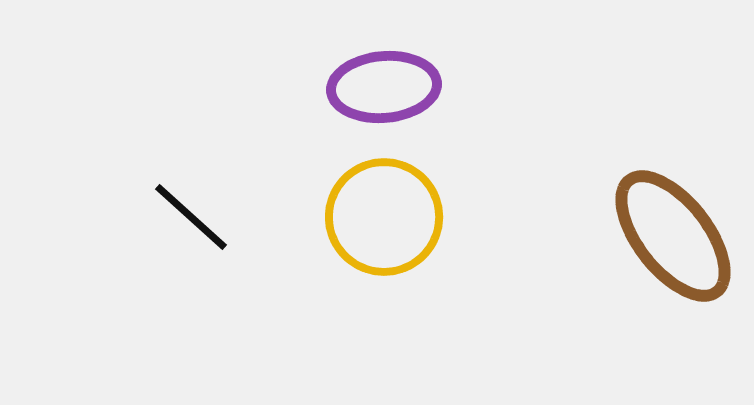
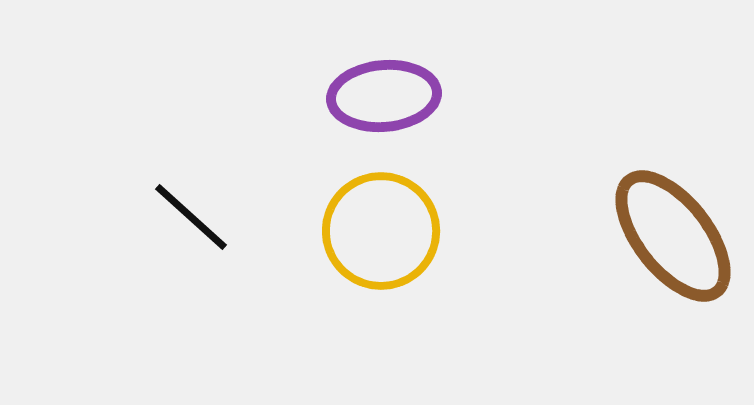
purple ellipse: moved 9 px down
yellow circle: moved 3 px left, 14 px down
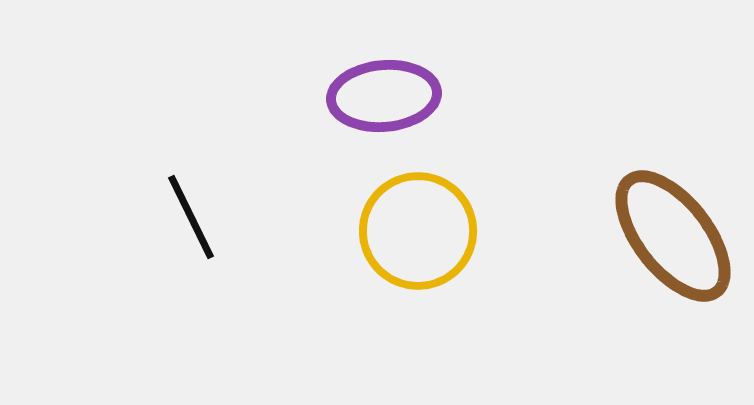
black line: rotated 22 degrees clockwise
yellow circle: moved 37 px right
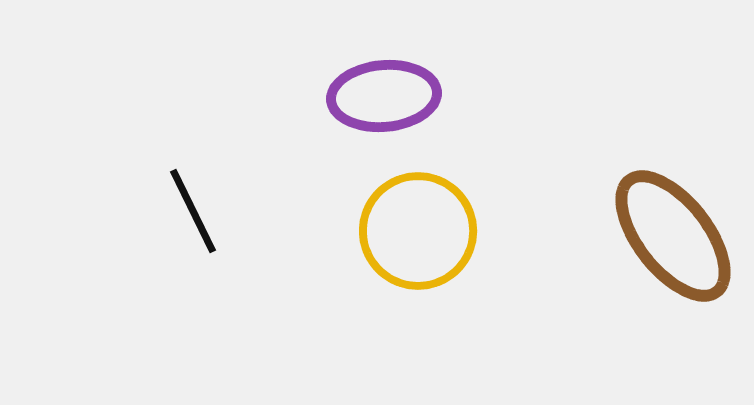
black line: moved 2 px right, 6 px up
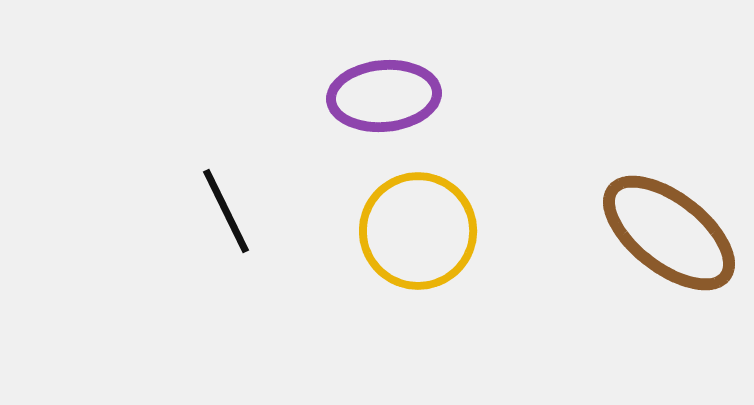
black line: moved 33 px right
brown ellipse: moved 4 px left, 3 px up; rotated 14 degrees counterclockwise
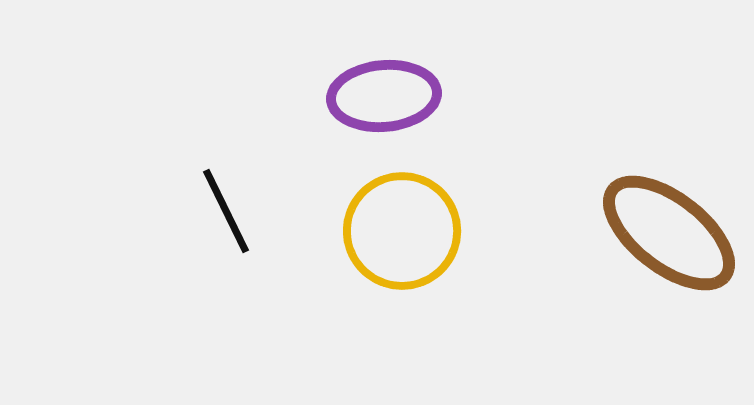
yellow circle: moved 16 px left
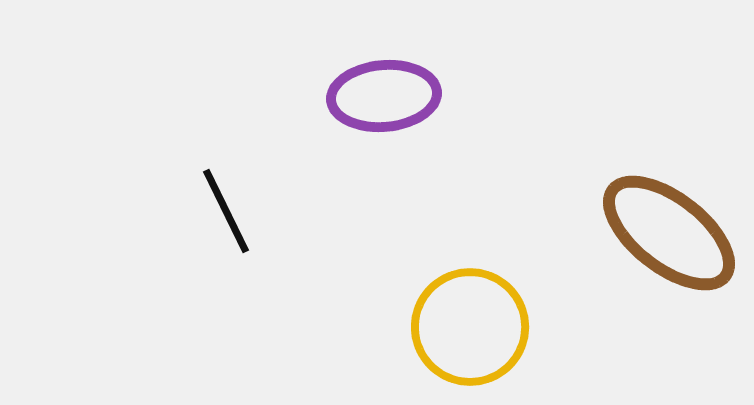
yellow circle: moved 68 px right, 96 px down
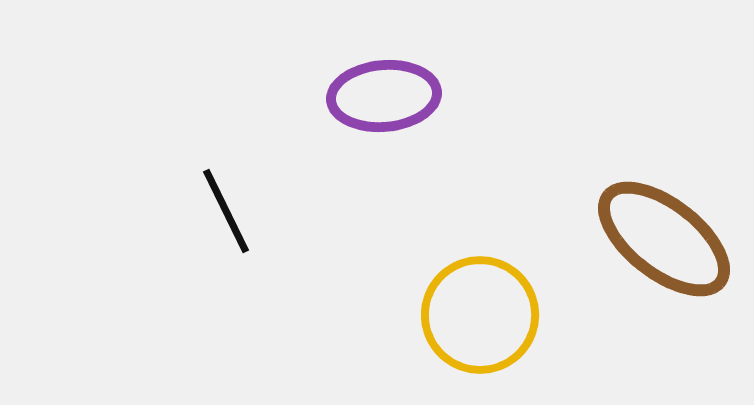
brown ellipse: moved 5 px left, 6 px down
yellow circle: moved 10 px right, 12 px up
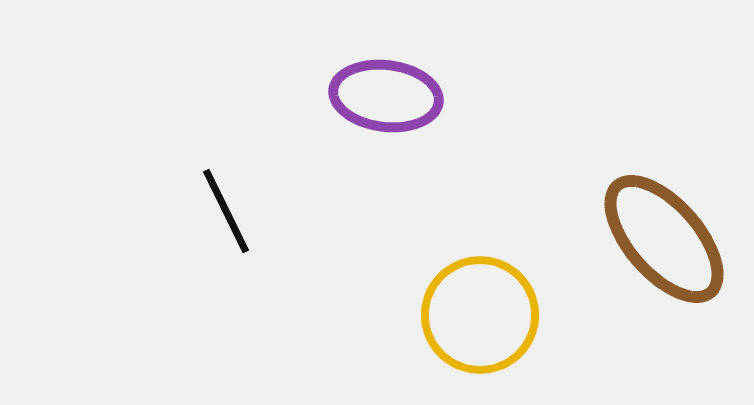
purple ellipse: moved 2 px right; rotated 12 degrees clockwise
brown ellipse: rotated 11 degrees clockwise
